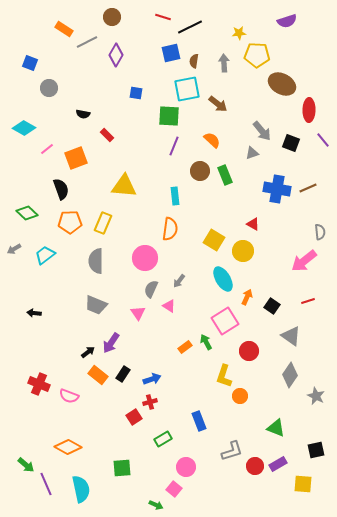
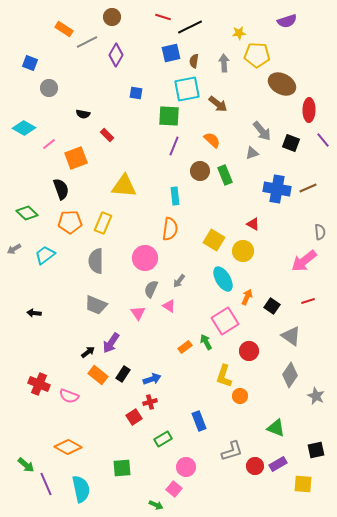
pink line at (47, 149): moved 2 px right, 5 px up
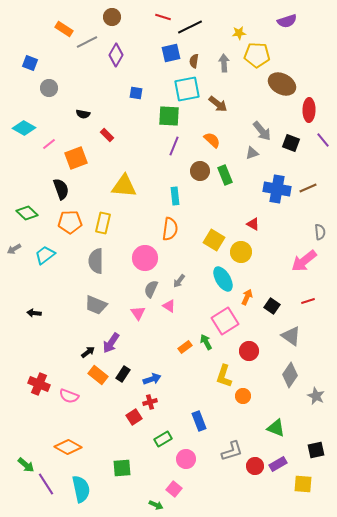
yellow rectangle at (103, 223): rotated 10 degrees counterclockwise
yellow circle at (243, 251): moved 2 px left, 1 px down
orange circle at (240, 396): moved 3 px right
pink circle at (186, 467): moved 8 px up
purple line at (46, 484): rotated 10 degrees counterclockwise
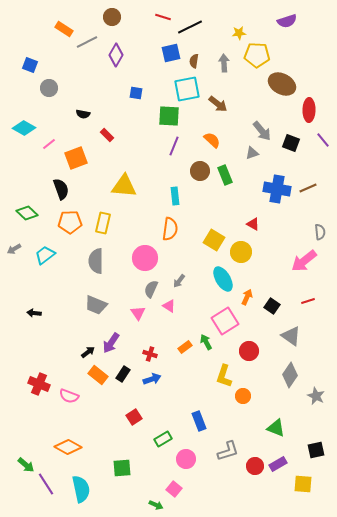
blue square at (30, 63): moved 2 px down
red cross at (150, 402): moved 48 px up; rotated 32 degrees clockwise
gray L-shape at (232, 451): moved 4 px left
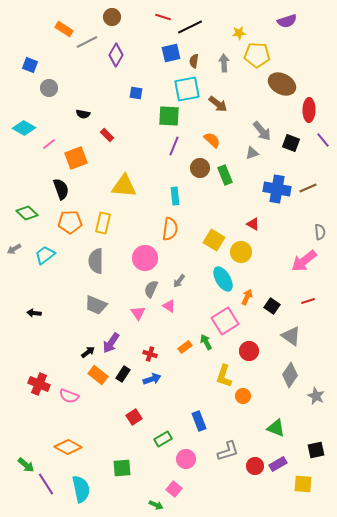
brown circle at (200, 171): moved 3 px up
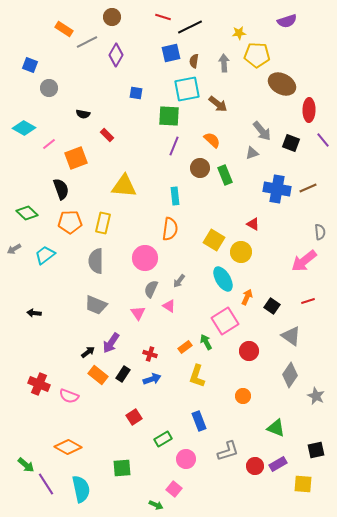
yellow L-shape at (224, 376): moved 27 px left
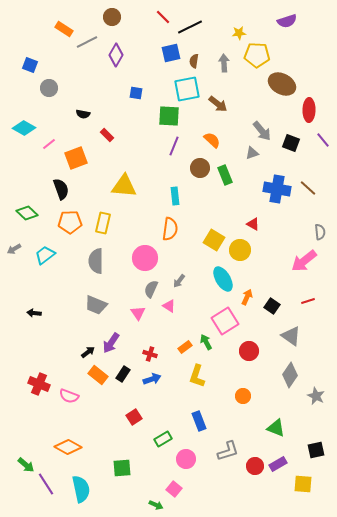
red line at (163, 17): rotated 28 degrees clockwise
brown line at (308, 188): rotated 66 degrees clockwise
yellow circle at (241, 252): moved 1 px left, 2 px up
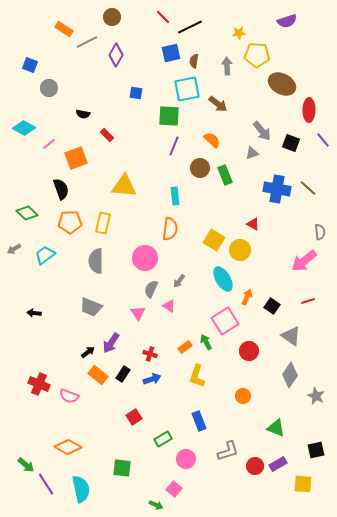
gray arrow at (224, 63): moved 3 px right, 3 px down
gray trapezoid at (96, 305): moved 5 px left, 2 px down
green square at (122, 468): rotated 12 degrees clockwise
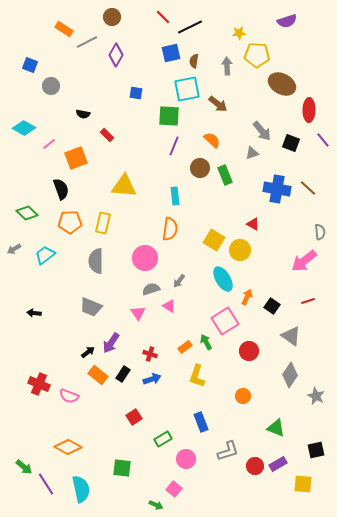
gray circle at (49, 88): moved 2 px right, 2 px up
gray semicircle at (151, 289): rotated 48 degrees clockwise
blue rectangle at (199, 421): moved 2 px right, 1 px down
green arrow at (26, 465): moved 2 px left, 2 px down
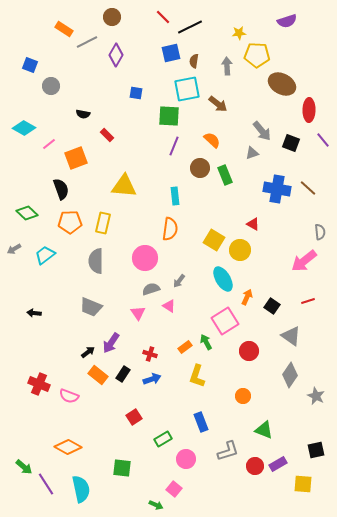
green triangle at (276, 428): moved 12 px left, 2 px down
